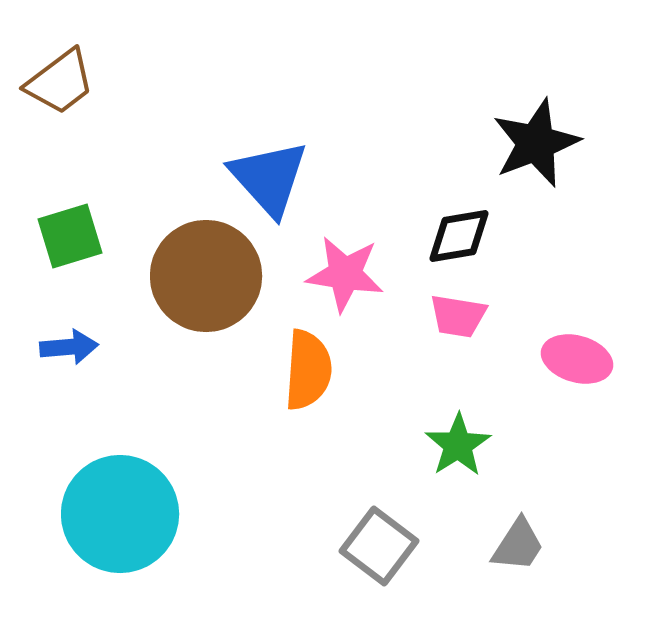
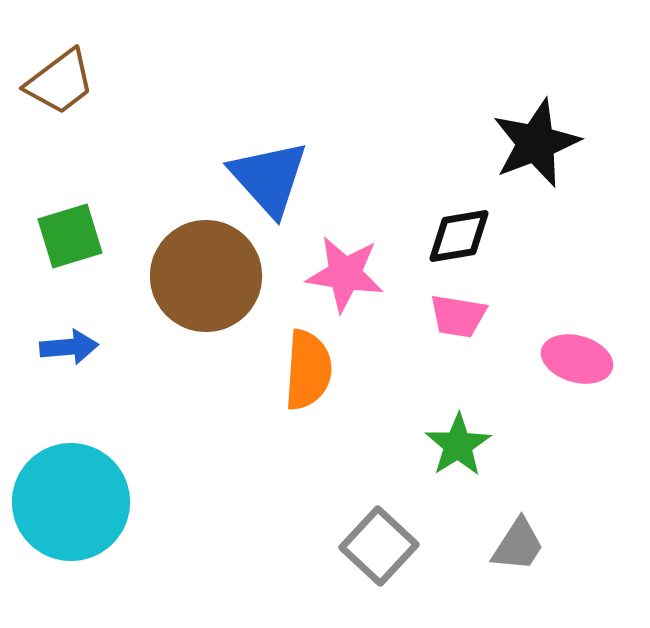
cyan circle: moved 49 px left, 12 px up
gray square: rotated 6 degrees clockwise
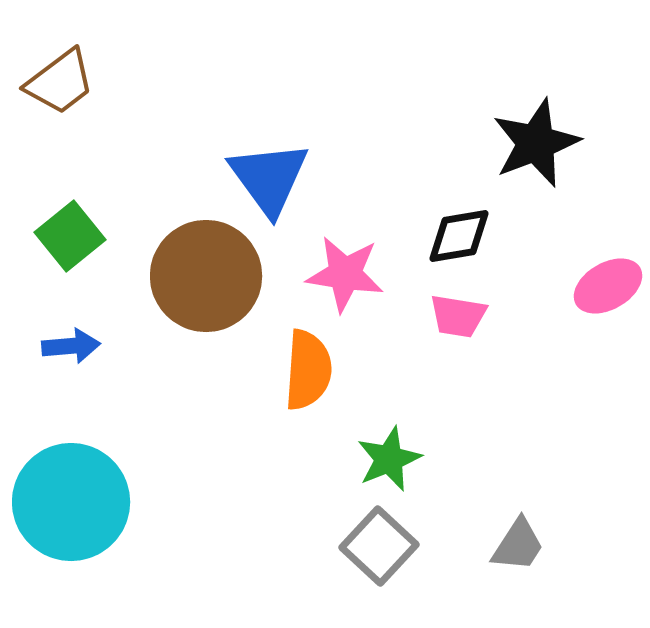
blue triangle: rotated 6 degrees clockwise
green square: rotated 22 degrees counterclockwise
blue arrow: moved 2 px right, 1 px up
pink ellipse: moved 31 px right, 73 px up; rotated 46 degrees counterclockwise
green star: moved 69 px left, 14 px down; rotated 10 degrees clockwise
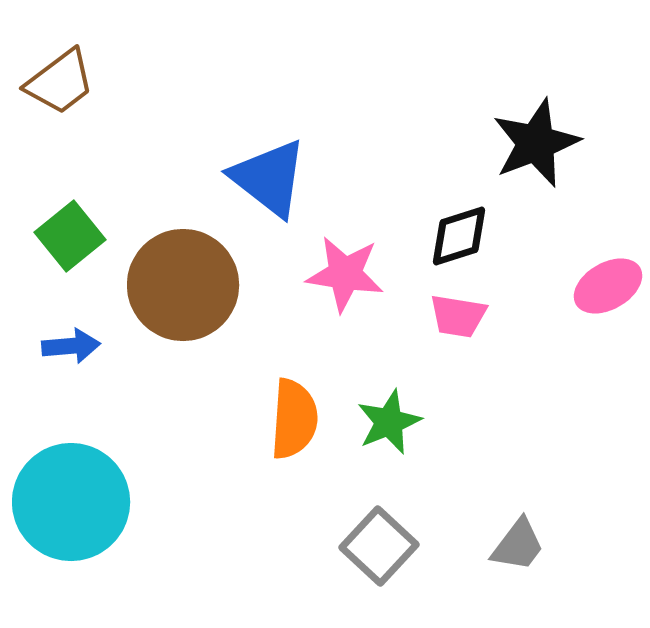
blue triangle: rotated 16 degrees counterclockwise
black diamond: rotated 8 degrees counterclockwise
brown circle: moved 23 px left, 9 px down
orange semicircle: moved 14 px left, 49 px down
green star: moved 37 px up
gray trapezoid: rotated 4 degrees clockwise
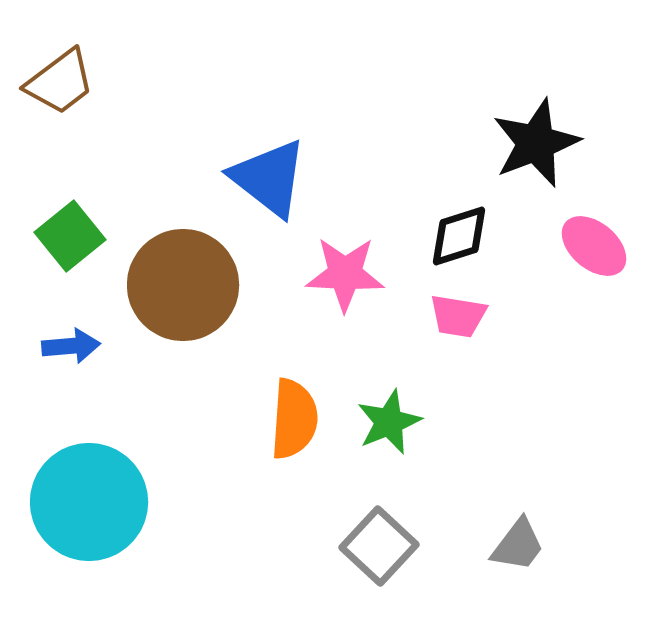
pink star: rotated 6 degrees counterclockwise
pink ellipse: moved 14 px left, 40 px up; rotated 70 degrees clockwise
cyan circle: moved 18 px right
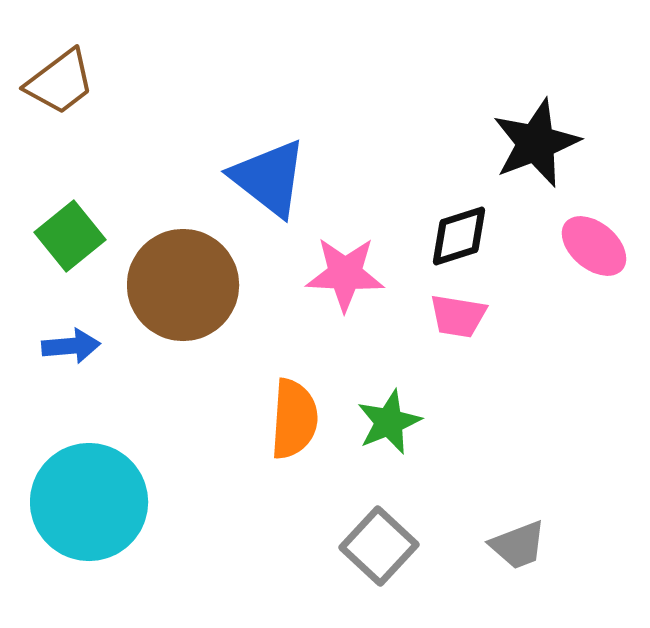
gray trapezoid: rotated 32 degrees clockwise
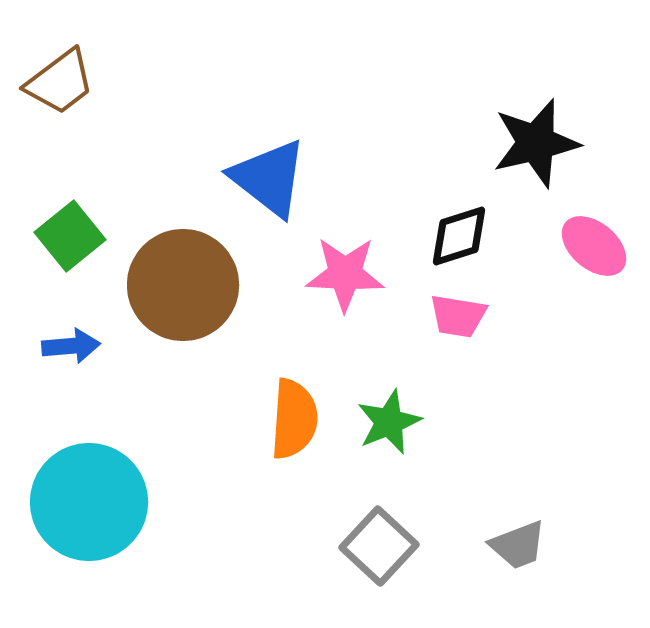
black star: rotated 8 degrees clockwise
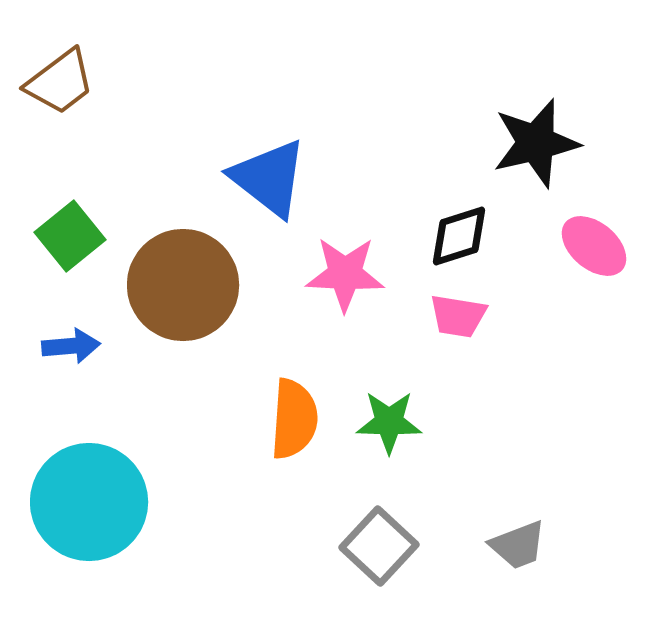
green star: rotated 24 degrees clockwise
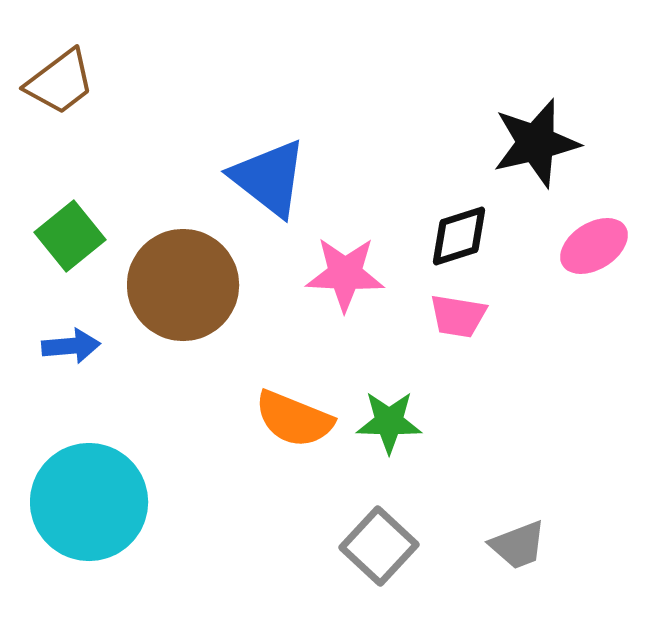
pink ellipse: rotated 72 degrees counterclockwise
orange semicircle: rotated 108 degrees clockwise
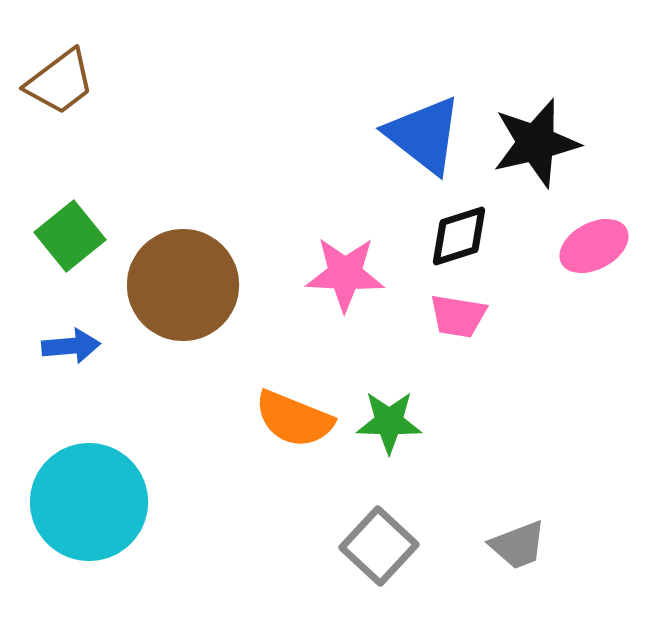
blue triangle: moved 155 px right, 43 px up
pink ellipse: rotated 4 degrees clockwise
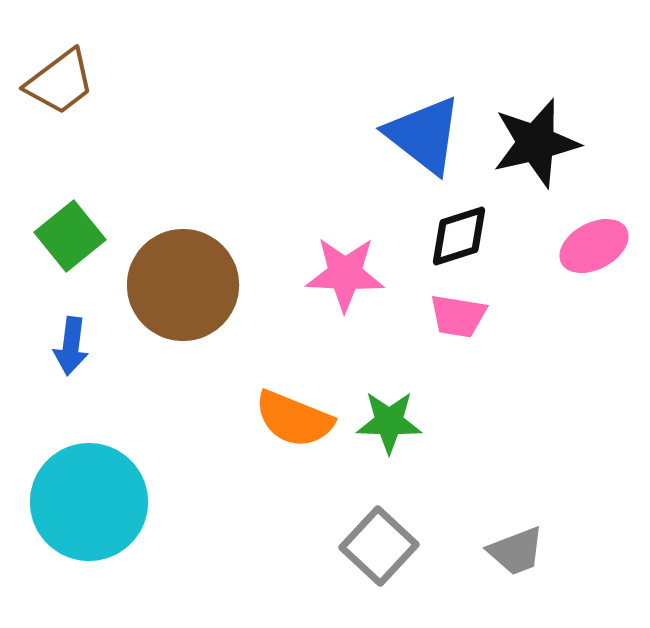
blue arrow: rotated 102 degrees clockwise
gray trapezoid: moved 2 px left, 6 px down
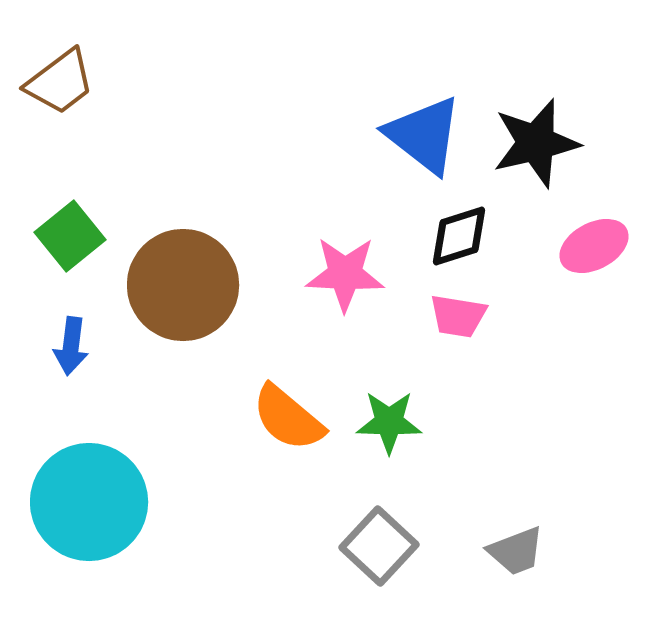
orange semicircle: moved 6 px left, 1 px up; rotated 18 degrees clockwise
